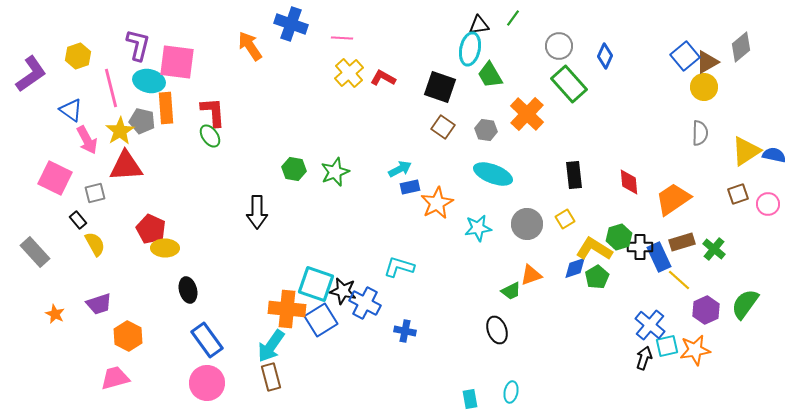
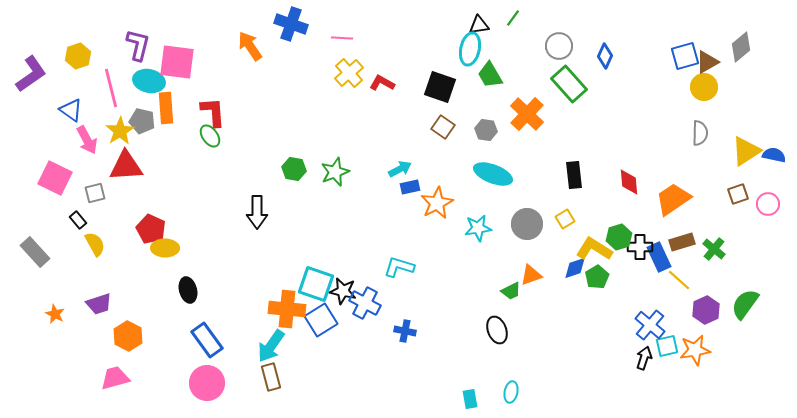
blue square at (685, 56): rotated 24 degrees clockwise
red L-shape at (383, 78): moved 1 px left, 5 px down
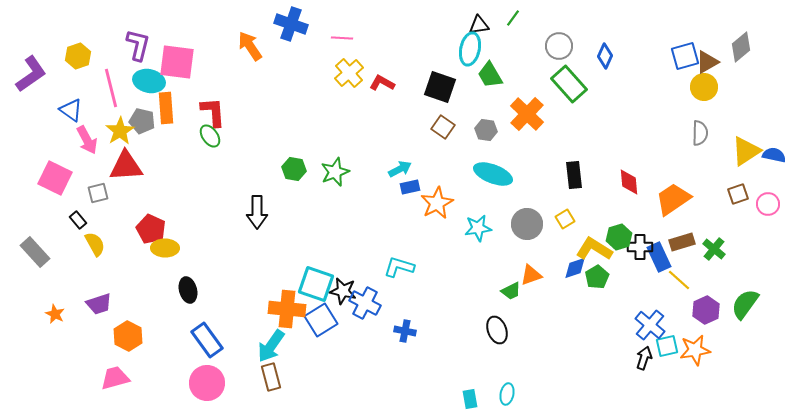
gray square at (95, 193): moved 3 px right
cyan ellipse at (511, 392): moved 4 px left, 2 px down
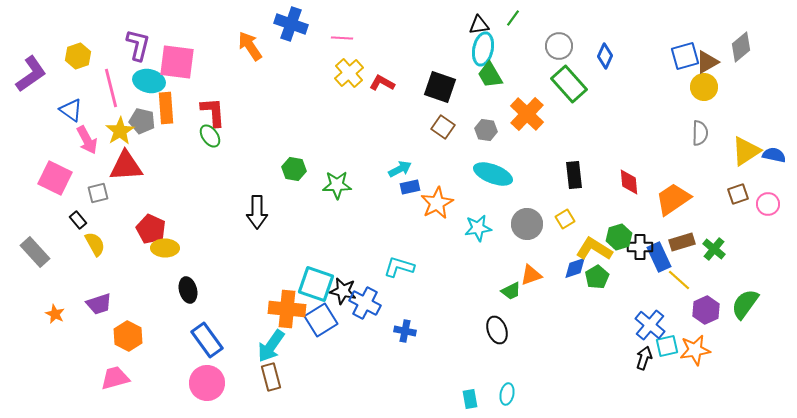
cyan ellipse at (470, 49): moved 13 px right
green star at (335, 172): moved 2 px right, 13 px down; rotated 20 degrees clockwise
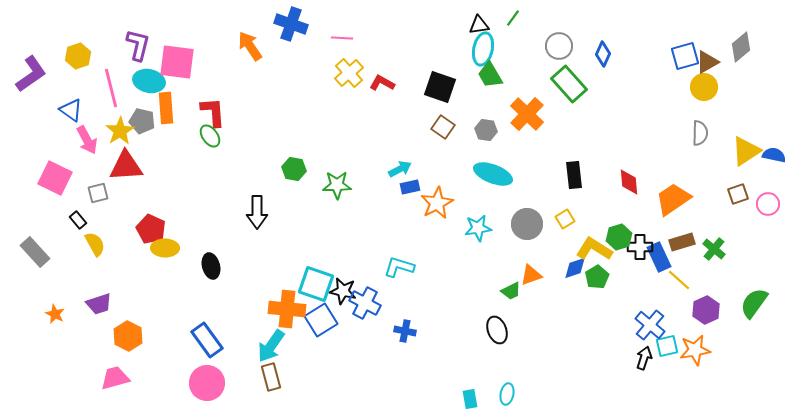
blue diamond at (605, 56): moved 2 px left, 2 px up
black ellipse at (188, 290): moved 23 px right, 24 px up
green semicircle at (745, 304): moved 9 px right, 1 px up
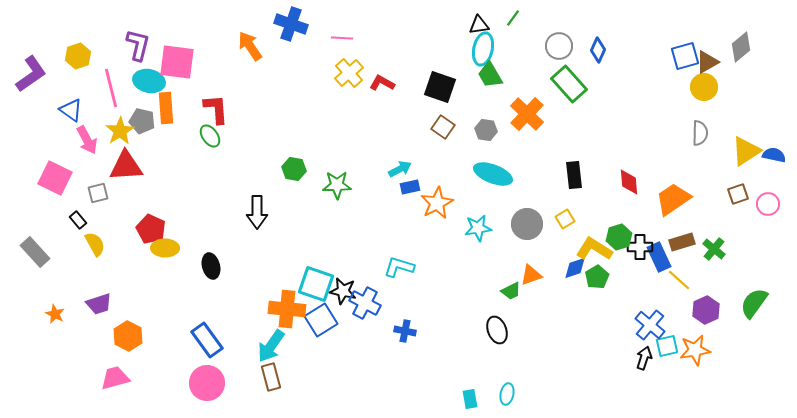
blue diamond at (603, 54): moved 5 px left, 4 px up
red L-shape at (213, 112): moved 3 px right, 3 px up
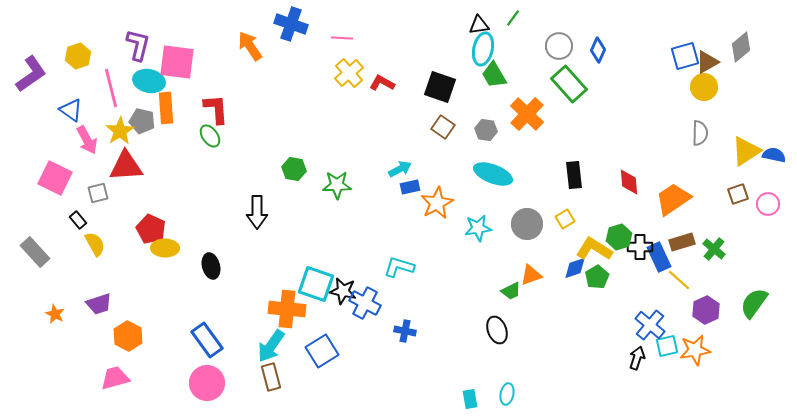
green trapezoid at (490, 75): moved 4 px right
blue square at (321, 320): moved 1 px right, 31 px down
black arrow at (644, 358): moved 7 px left
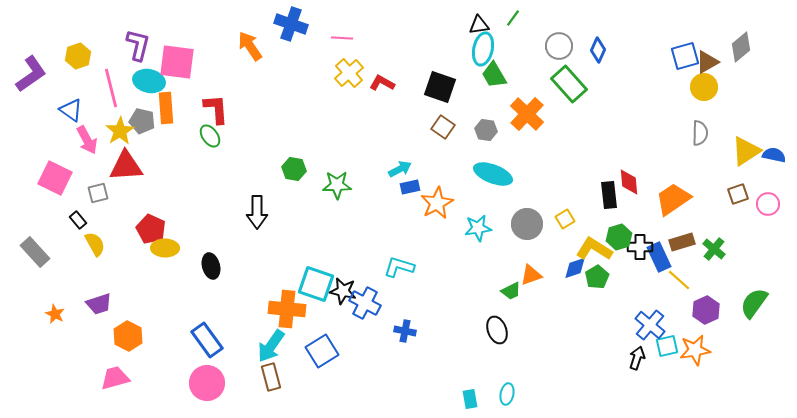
black rectangle at (574, 175): moved 35 px right, 20 px down
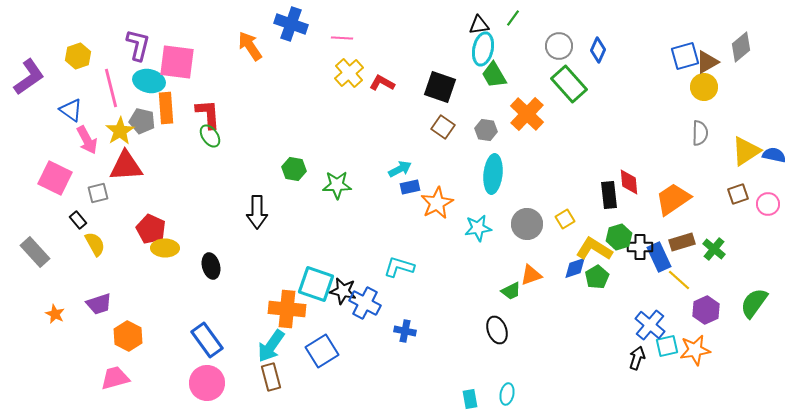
purple L-shape at (31, 74): moved 2 px left, 3 px down
red L-shape at (216, 109): moved 8 px left, 5 px down
cyan ellipse at (493, 174): rotated 75 degrees clockwise
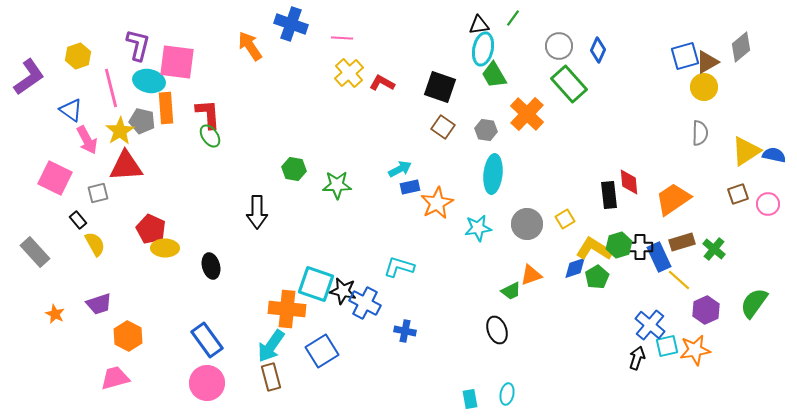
green hexagon at (619, 237): moved 8 px down
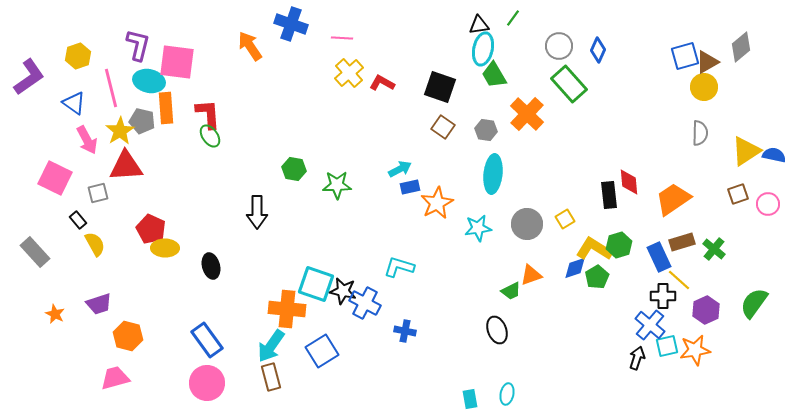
blue triangle at (71, 110): moved 3 px right, 7 px up
black cross at (640, 247): moved 23 px right, 49 px down
orange hexagon at (128, 336): rotated 12 degrees counterclockwise
